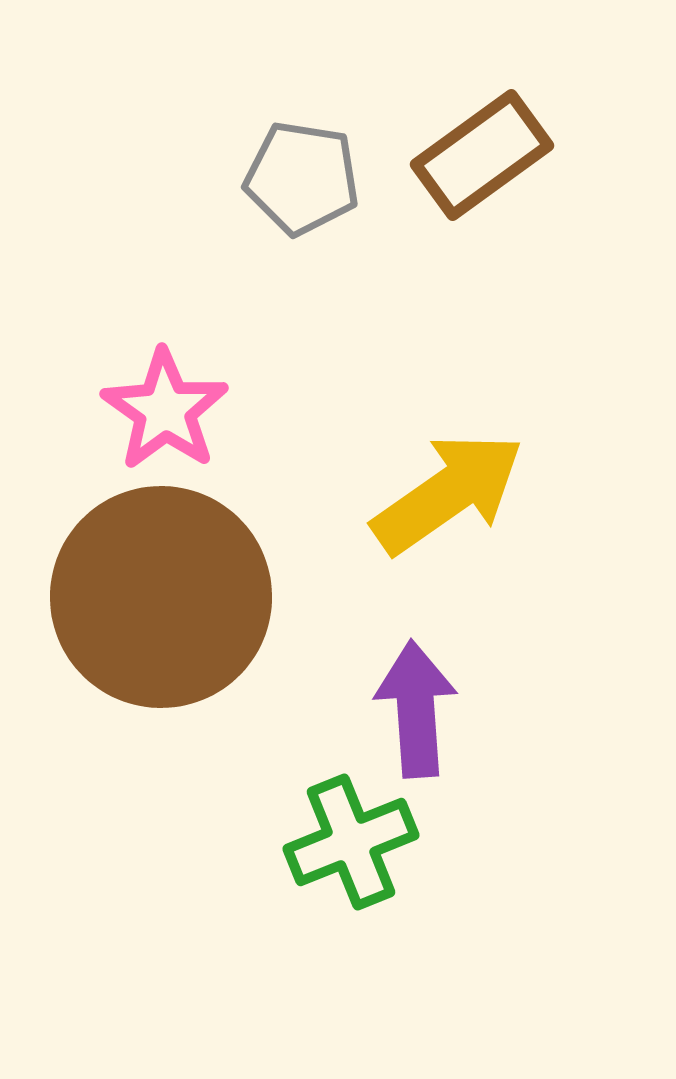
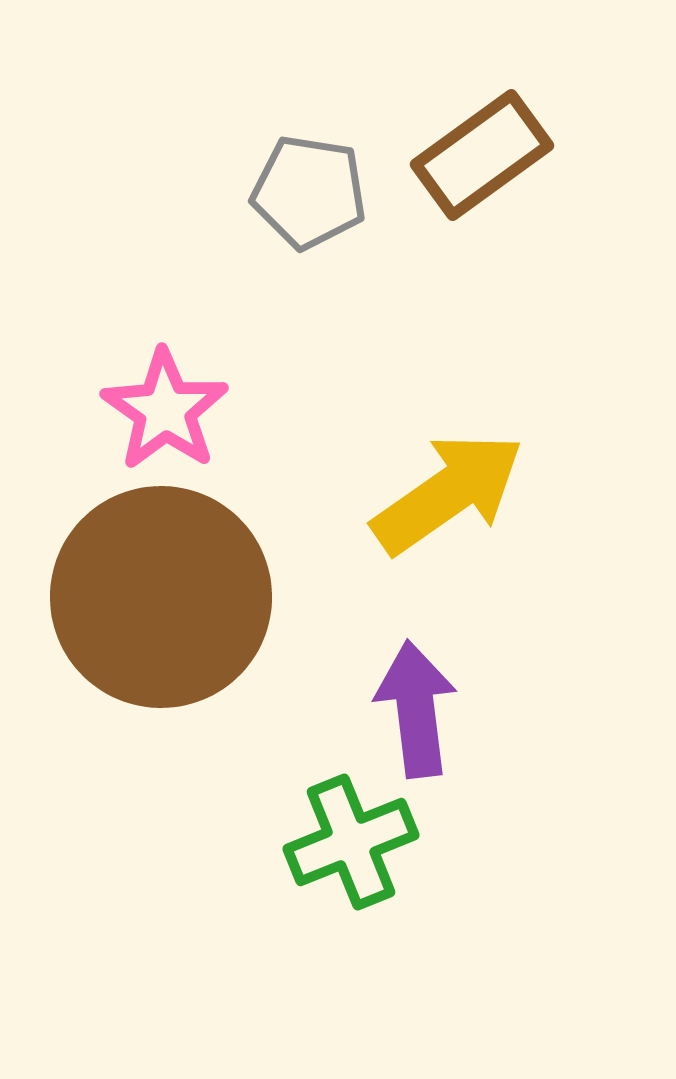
gray pentagon: moved 7 px right, 14 px down
purple arrow: rotated 3 degrees counterclockwise
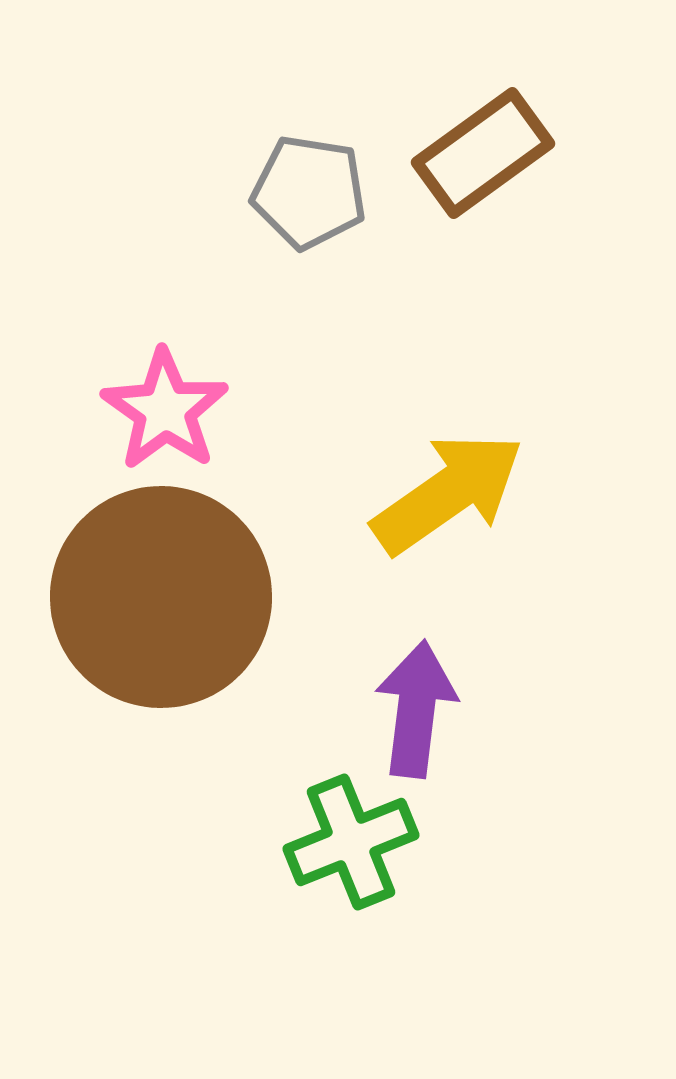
brown rectangle: moved 1 px right, 2 px up
purple arrow: rotated 14 degrees clockwise
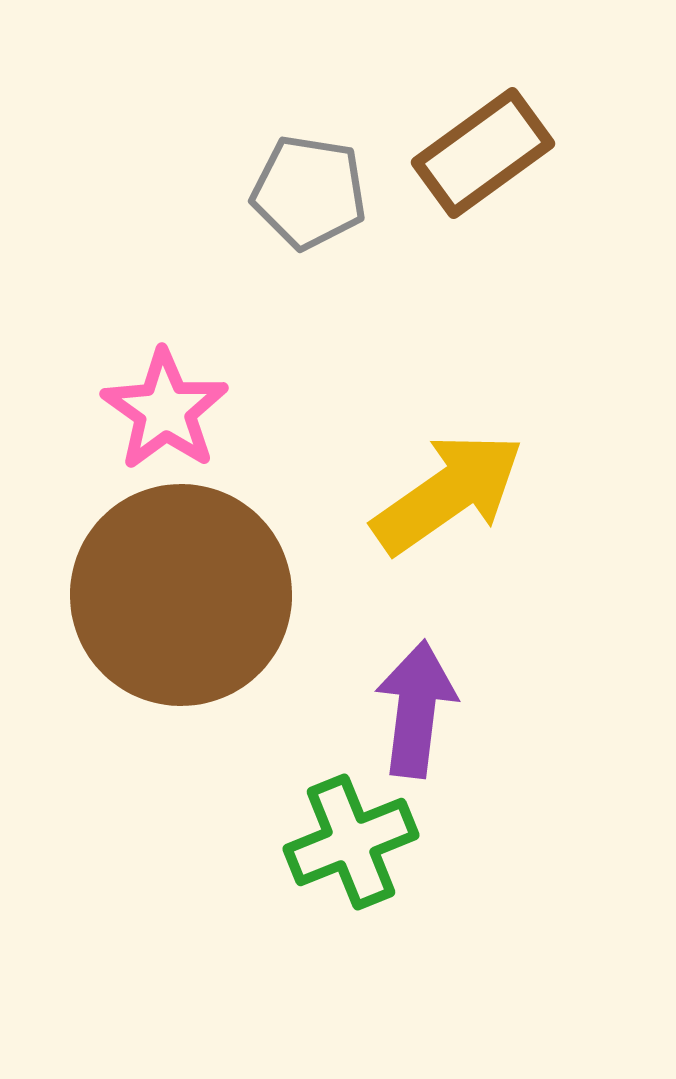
brown circle: moved 20 px right, 2 px up
